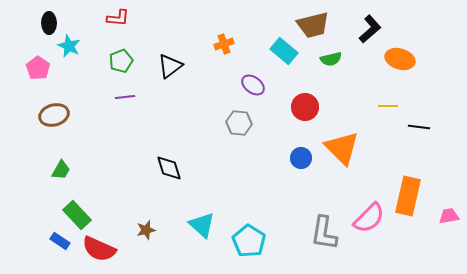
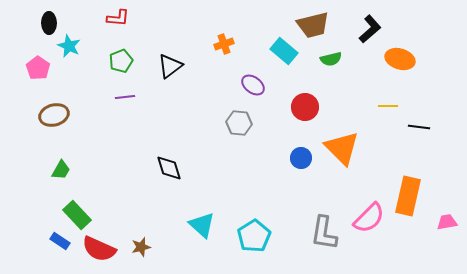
pink trapezoid: moved 2 px left, 6 px down
brown star: moved 5 px left, 17 px down
cyan pentagon: moved 5 px right, 5 px up; rotated 8 degrees clockwise
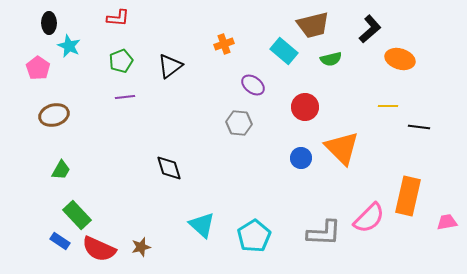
gray L-shape: rotated 96 degrees counterclockwise
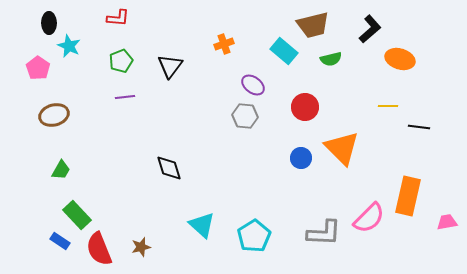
black triangle: rotated 16 degrees counterclockwise
gray hexagon: moved 6 px right, 7 px up
red semicircle: rotated 44 degrees clockwise
